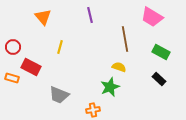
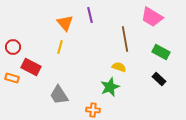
orange triangle: moved 22 px right, 6 px down
gray trapezoid: rotated 35 degrees clockwise
orange cross: rotated 16 degrees clockwise
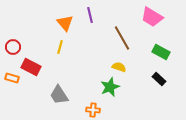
brown line: moved 3 px left, 1 px up; rotated 20 degrees counterclockwise
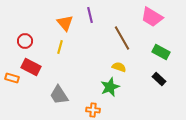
red circle: moved 12 px right, 6 px up
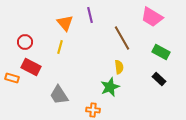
red circle: moved 1 px down
yellow semicircle: rotated 64 degrees clockwise
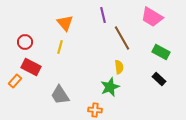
purple line: moved 13 px right
orange rectangle: moved 3 px right, 3 px down; rotated 64 degrees counterclockwise
gray trapezoid: moved 1 px right
orange cross: moved 2 px right
